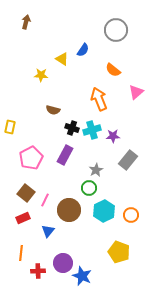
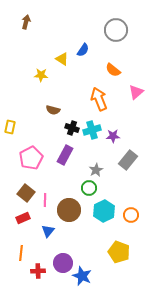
pink line: rotated 24 degrees counterclockwise
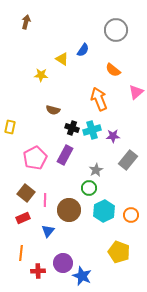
pink pentagon: moved 4 px right
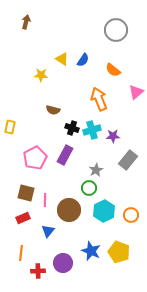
blue semicircle: moved 10 px down
brown square: rotated 24 degrees counterclockwise
blue star: moved 9 px right, 25 px up
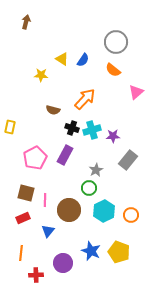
gray circle: moved 12 px down
orange arrow: moved 14 px left; rotated 65 degrees clockwise
red cross: moved 2 px left, 4 px down
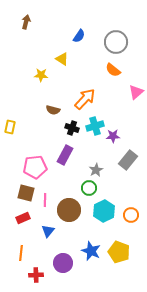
blue semicircle: moved 4 px left, 24 px up
cyan cross: moved 3 px right, 4 px up
pink pentagon: moved 9 px down; rotated 20 degrees clockwise
